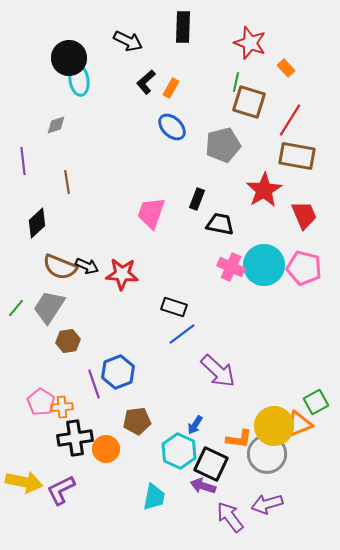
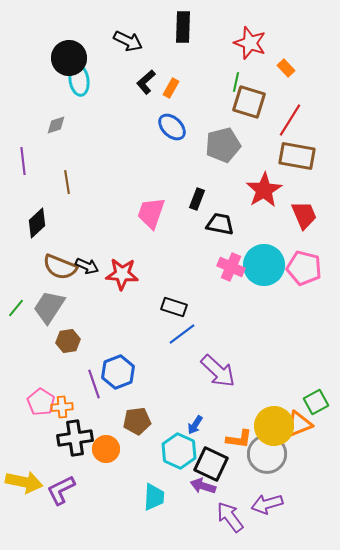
cyan trapezoid at (154, 497): rotated 8 degrees counterclockwise
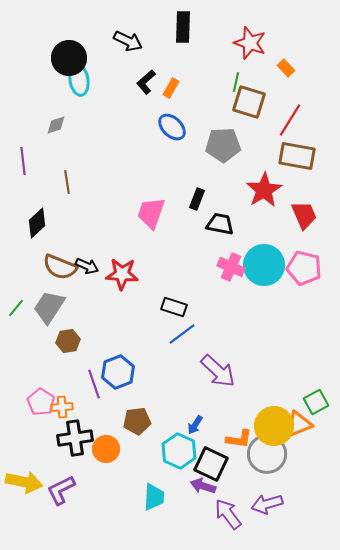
gray pentagon at (223, 145): rotated 12 degrees clockwise
purple arrow at (230, 517): moved 2 px left, 3 px up
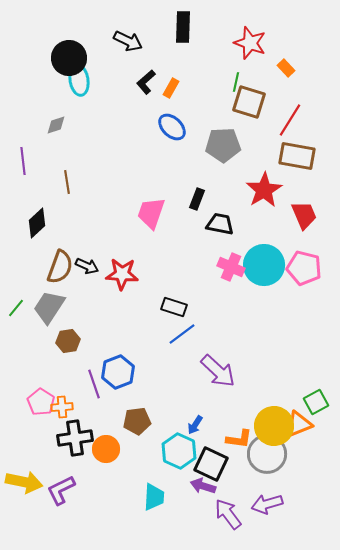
brown semicircle at (60, 267): rotated 92 degrees counterclockwise
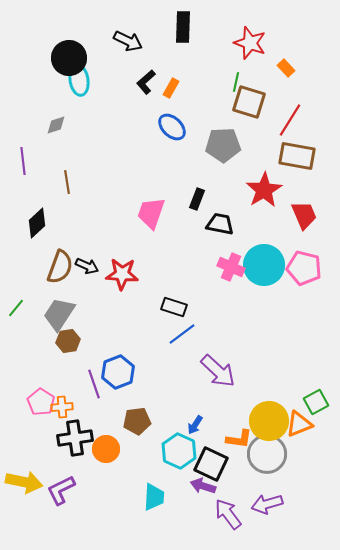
gray trapezoid at (49, 307): moved 10 px right, 7 px down
yellow circle at (274, 426): moved 5 px left, 5 px up
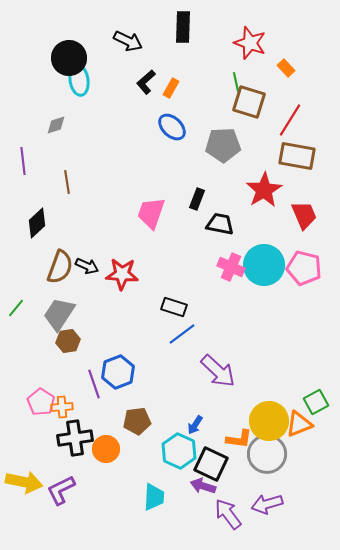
green line at (236, 82): rotated 24 degrees counterclockwise
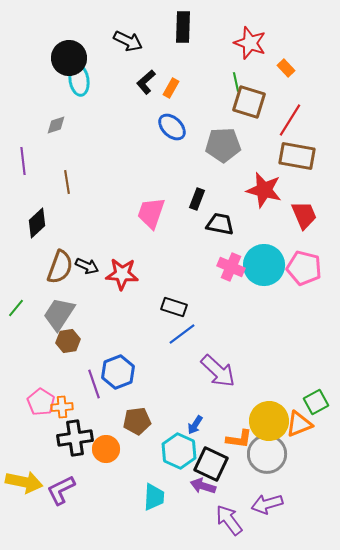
red star at (264, 190): rotated 27 degrees counterclockwise
purple arrow at (228, 514): moved 1 px right, 6 px down
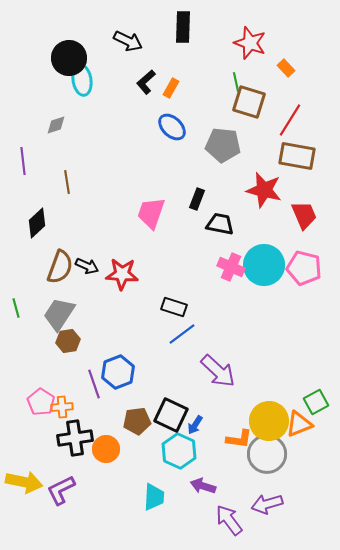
cyan ellipse at (79, 80): moved 3 px right
gray pentagon at (223, 145): rotated 8 degrees clockwise
green line at (16, 308): rotated 54 degrees counterclockwise
black square at (211, 464): moved 40 px left, 49 px up
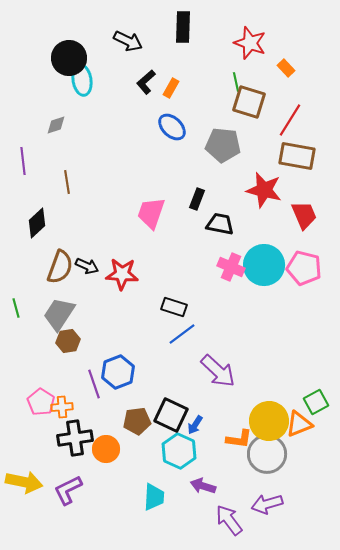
purple L-shape at (61, 490): moved 7 px right
